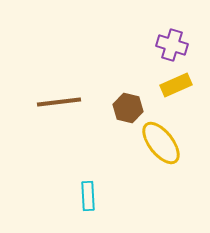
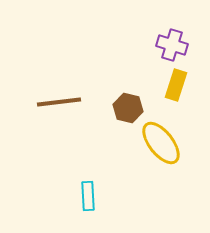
yellow rectangle: rotated 48 degrees counterclockwise
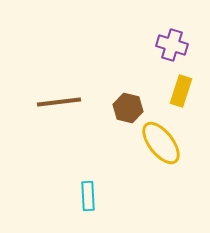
yellow rectangle: moved 5 px right, 6 px down
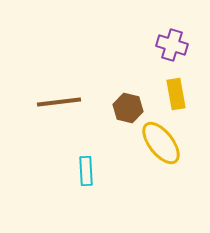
yellow rectangle: moved 5 px left, 3 px down; rotated 28 degrees counterclockwise
cyan rectangle: moved 2 px left, 25 px up
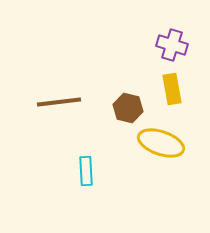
yellow rectangle: moved 4 px left, 5 px up
yellow ellipse: rotated 33 degrees counterclockwise
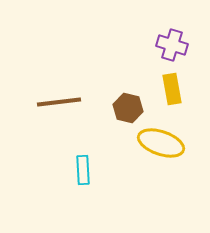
cyan rectangle: moved 3 px left, 1 px up
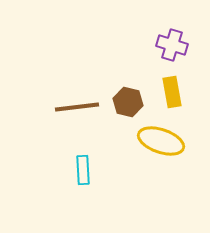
yellow rectangle: moved 3 px down
brown line: moved 18 px right, 5 px down
brown hexagon: moved 6 px up
yellow ellipse: moved 2 px up
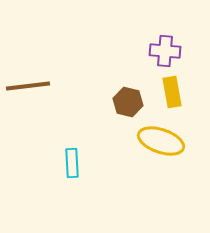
purple cross: moved 7 px left, 6 px down; rotated 12 degrees counterclockwise
brown line: moved 49 px left, 21 px up
cyan rectangle: moved 11 px left, 7 px up
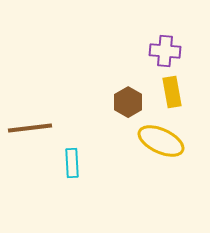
brown line: moved 2 px right, 42 px down
brown hexagon: rotated 16 degrees clockwise
yellow ellipse: rotated 6 degrees clockwise
